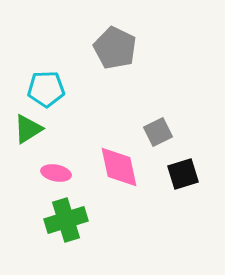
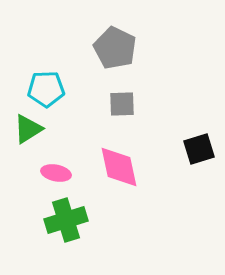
gray square: moved 36 px left, 28 px up; rotated 24 degrees clockwise
black square: moved 16 px right, 25 px up
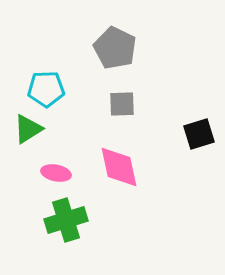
black square: moved 15 px up
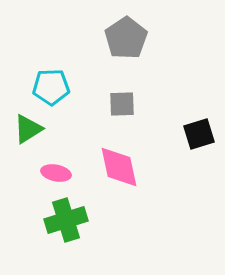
gray pentagon: moved 11 px right, 10 px up; rotated 12 degrees clockwise
cyan pentagon: moved 5 px right, 2 px up
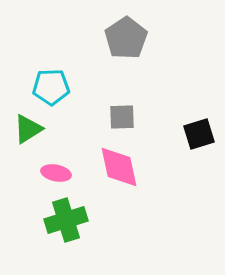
gray square: moved 13 px down
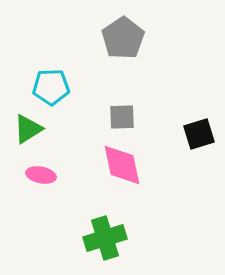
gray pentagon: moved 3 px left
pink diamond: moved 3 px right, 2 px up
pink ellipse: moved 15 px left, 2 px down
green cross: moved 39 px right, 18 px down
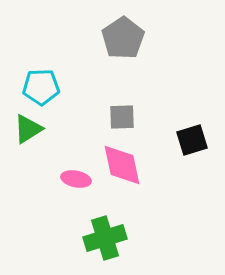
cyan pentagon: moved 10 px left
black square: moved 7 px left, 6 px down
pink ellipse: moved 35 px right, 4 px down
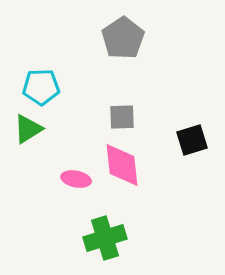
pink diamond: rotated 6 degrees clockwise
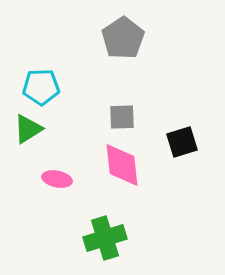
black square: moved 10 px left, 2 px down
pink ellipse: moved 19 px left
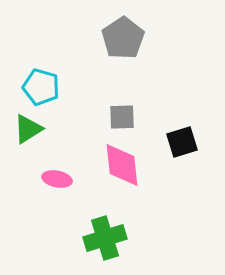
cyan pentagon: rotated 18 degrees clockwise
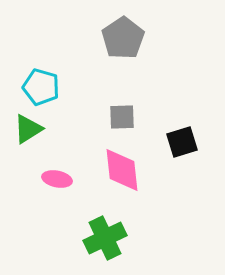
pink diamond: moved 5 px down
green cross: rotated 9 degrees counterclockwise
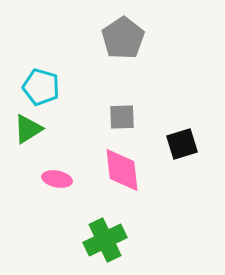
black square: moved 2 px down
green cross: moved 2 px down
